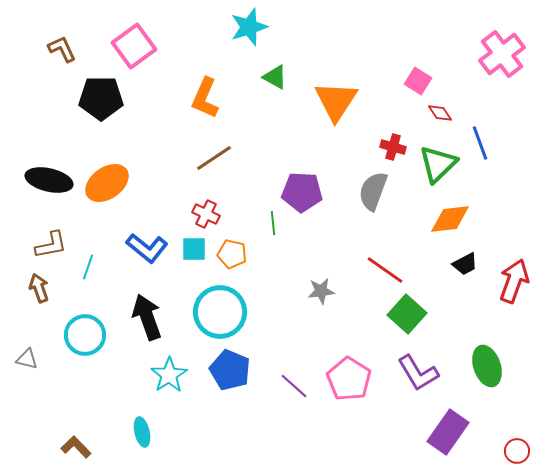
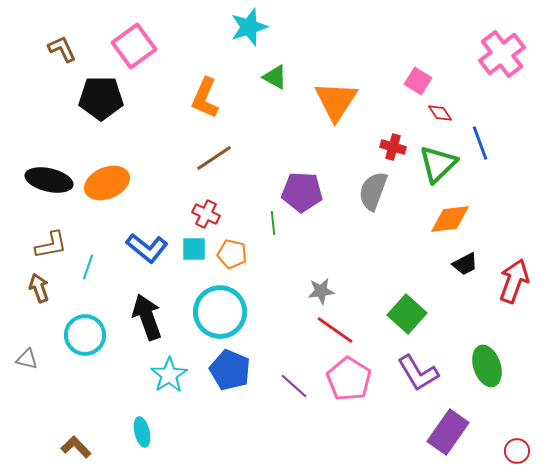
orange ellipse at (107, 183): rotated 12 degrees clockwise
red line at (385, 270): moved 50 px left, 60 px down
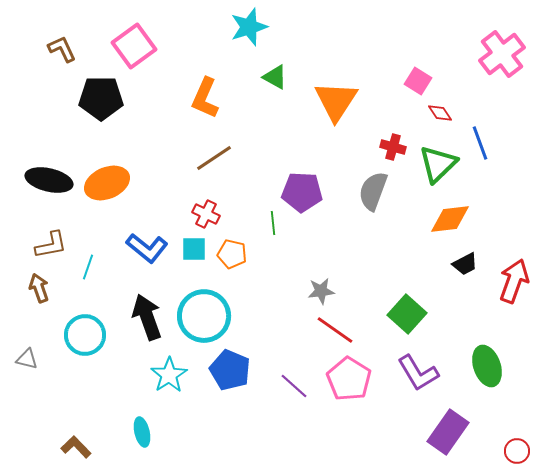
cyan circle at (220, 312): moved 16 px left, 4 px down
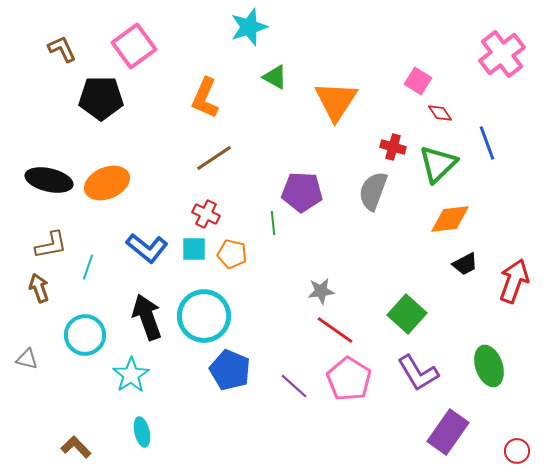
blue line at (480, 143): moved 7 px right
green ellipse at (487, 366): moved 2 px right
cyan star at (169, 375): moved 38 px left
